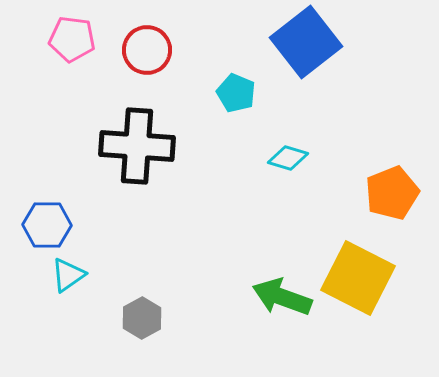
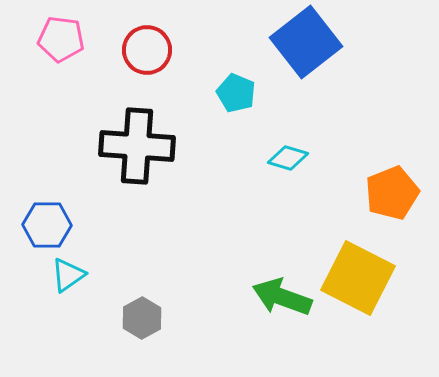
pink pentagon: moved 11 px left
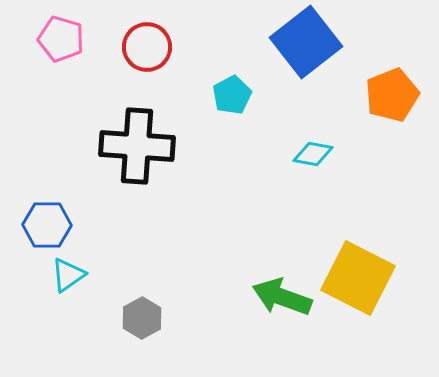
pink pentagon: rotated 9 degrees clockwise
red circle: moved 3 px up
cyan pentagon: moved 4 px left, 2 px down; rotated 21 degrees clockwise
cyan diamond: moved 25 px right, 4 px up; rotated 6 degrees counterclockwise
orange pentagon: moved 98 px up
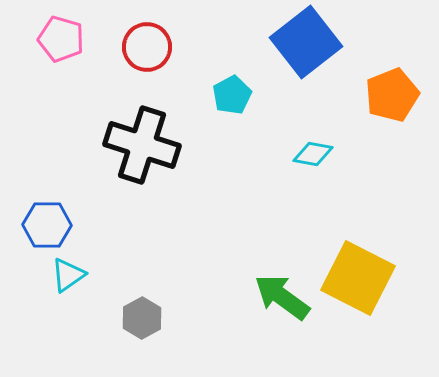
black cross: moved 5 px right, 1 px up; rotated 14 degrees clockwise
green arrow: rotated 16 degrees clockwise
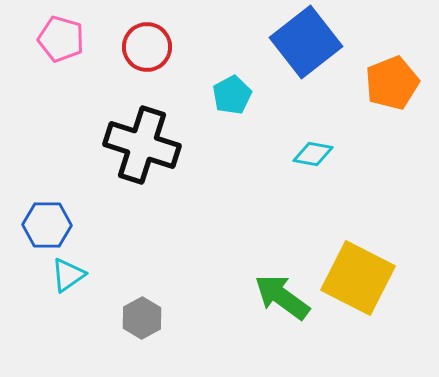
orange pentagon: moved 12 px up
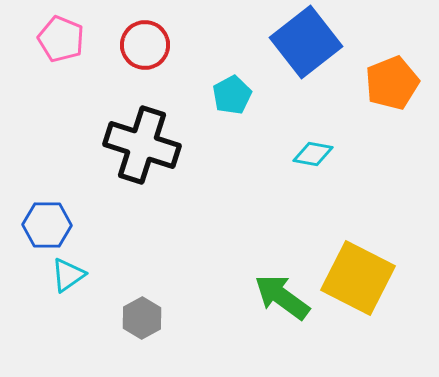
pink pentagon: rotated 6 degrees clockwise
red circle: moved 2 px left, 2 px up
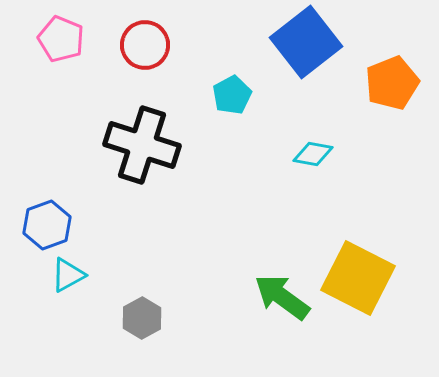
blue hexagon: rotated 21 degrees counterclockwise
cyan triangle: rotated 6 degrees clockwise
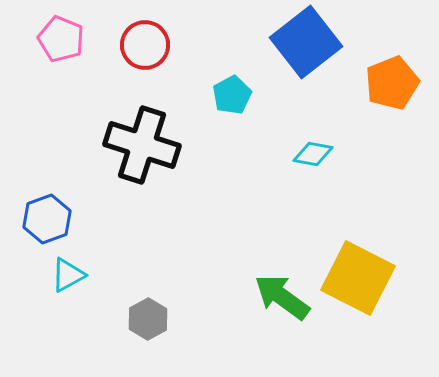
blue hexagon: moved 6 px up
gray hexagon: moved 6 px right, 1 px down
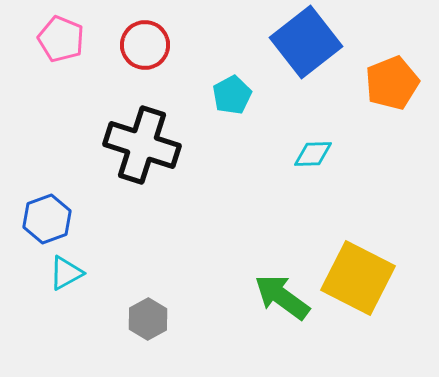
cyan diamond: rotated 12 degrees counterclockwise
cyan triangle: moved 2 px left, 2 px up
